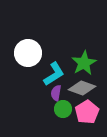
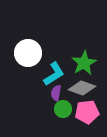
pink pentagon: rotated 25 degrees clockwise
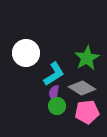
white circle: moved 2 px left
green star: moved 3 px right, 5 px up
gray diamond: rotated 12 degrees clockwise
purple semicircle: moved 2 px left
green circle: moved 6 px left, 3 px up
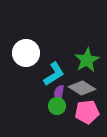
green star: moved 2 px down
purple semicircle: moved 5 px right
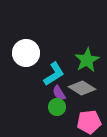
purple semicircle: rotated 42 degrees counterclockwise
green circle: moved 1 px down
pink pentagon: moved 2 px right, 10 px down
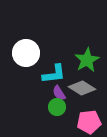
cyan L-shape: rotated 25 degrees clockwise
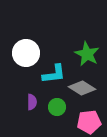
green star: moved 6 px up; rotated 15 degrees counterclockwise
purple semicircle: moved 27 px left, 9 px down; rotated 147 degrees counterclockwise
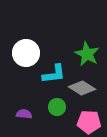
purple semicircle: moved 8 px left, 12 px down; rotated 84 degrees counterclockwise
pink pentagon: rotated 10 degrees clockwise
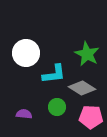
pink pentagon: moved 2 px right, 5 px up
